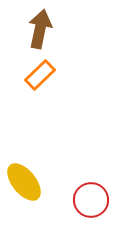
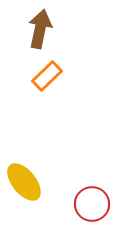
orange rectangle: moved 7 px right, 1 px down
red circle: moved 1 px right, 4 px down
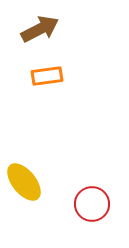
brown arrow: rotated 51 degrees clockwise
orange rectangle: rotated 36 degrees clockwise
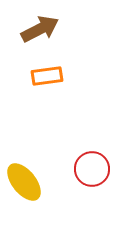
red circle: moved 35 px up
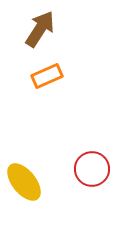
brown arrow: rotated 30 degrees counterclockwise
orange rectangle: rotated 16 degrees counterclockwise
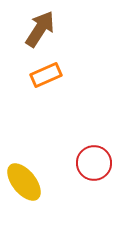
orange rectangle: moved 1 px left, 1 px up
red circle: moved 2 px right, 6 px up
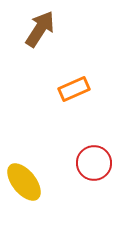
orange rectangle: moved 28 px right, 14 px down
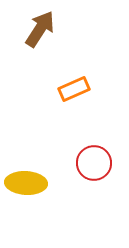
yellow ellipse: moved 2 px right, 1 px down; rotated 48 degrees counterclockwise
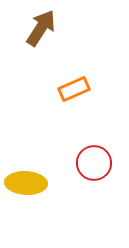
brown arrow: moved 1 px right, 1 px up
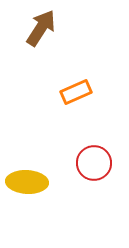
orange rectangle: moved 2 px right, 3 px down
yellow ellipse: moved 1 px right, 1 px up
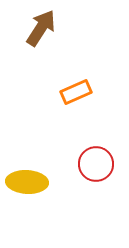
red circle: moved 2 px right, 1 px down
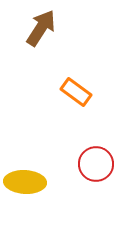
orange rectangle: rotated 60 degrees clockwise
yellow ellipse: moved 2 px left
